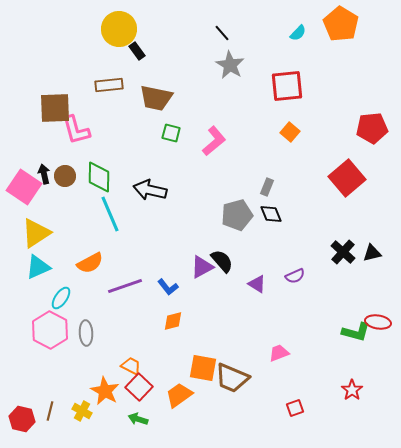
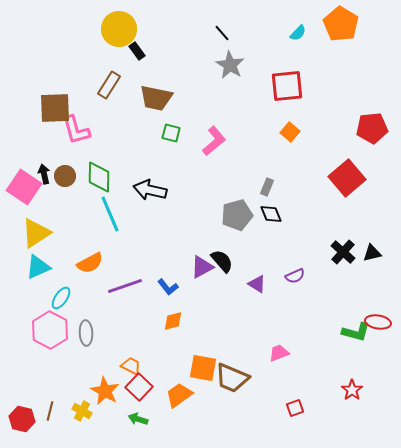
brown rectangle at (109, 85): rotated 52 degrees counterclockwise
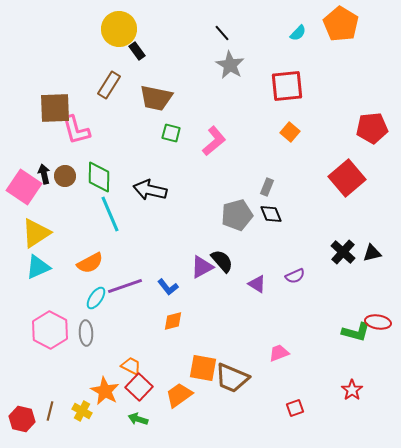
cyan ellipse at (61, 298): moved 35 px right
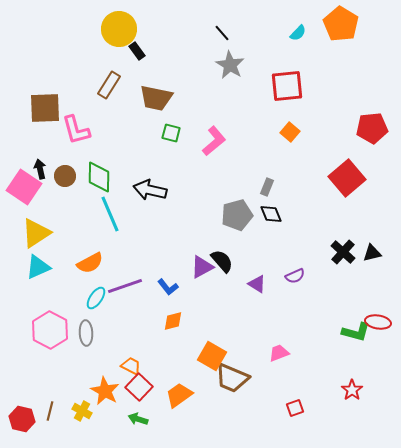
brown square at (55, 108): moved 10 px left
black arrow at (44, 174): moved 4 px left, 5 px up
orange square at (203, 368): moved 9 px right, 12 px up; rotated 20 degrees clockwise
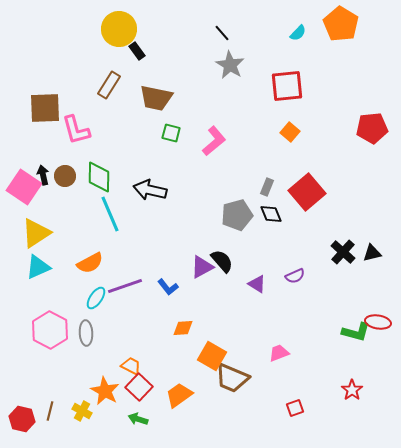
black arrow at (40, 169): moved 3 px right, 6 px down
red square at (347, 178): moved 40 px left, 14 px down
orange diamond at (173, 321): moved 10 px right, 7 px down; rotated 10 degrees clockwise
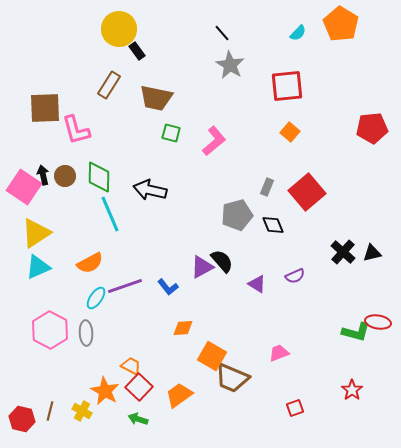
black diamond at (271, 214): moved 2 px right, 11 px down
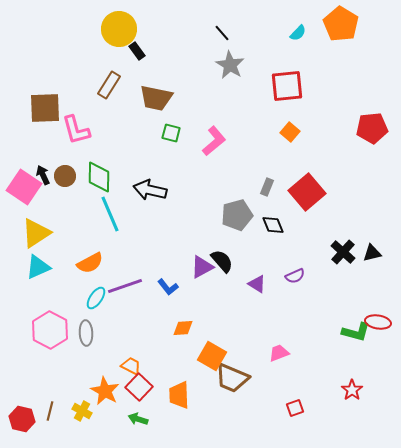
black arrow at (43, 175): rotated 12 degrees counterclockwise
orange trapezoid at (179, 395): rotated 56 degrees counterclockwise
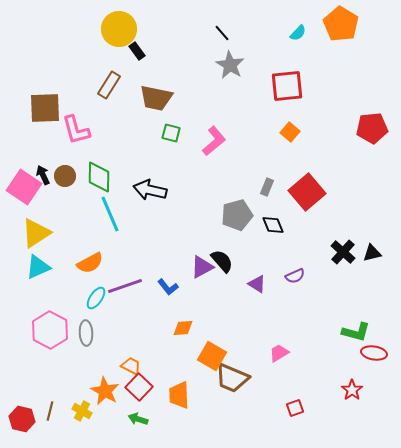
red ellipse at (378, 322): moved 4 px left, 31 px down
pink trapezoid at (279, 353): rotated 10 degrees counterclockwise
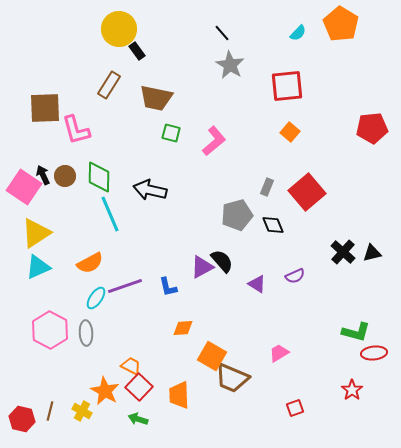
blue L-shape at (168, 287): rotated 25 degrees clockwise
red ellipse at (374, 353): rotated 15 degrees counterclockwise
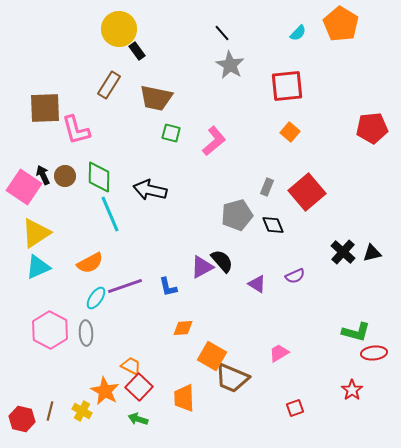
orange trapezoid at (179, 395): moved 5 px right, 3 px down
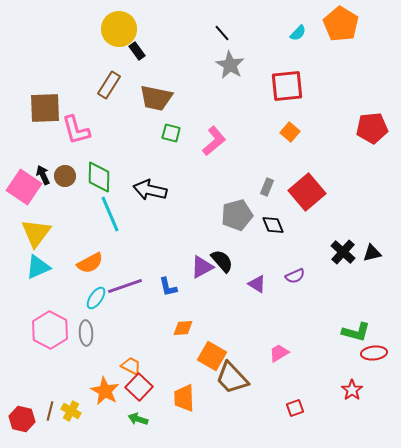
yellow triangle at (36, 233): rotated 20 degrees counterclockwise
brown trapezoid at (232, 378): rotated 24 degrees clockwise
yellow cross at (82, 411): moved 11 px left
